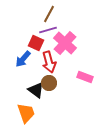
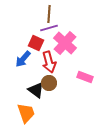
brown line: rotated 24 degrees counterclockwise
purple line: moved 1 px right, 2 px up
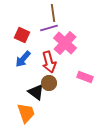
brown line: moved 4 px right, 1 px up; rotated 12 degrees counterclockwise
red square: moved 14 px left, 8 px up
black triangle: moved 2 px down
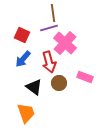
brown circle: moved 10 px right
black triangle: moved 2 px left, 5 px up
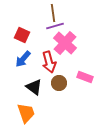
purple line: moved 6 px right, 2 px up
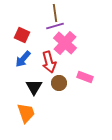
brown line: moved 2 px right
black triangle: rotated 24 degrees clockwise
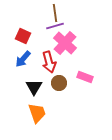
red square: moved 1 px right, 1 px down
orange trapezoid: moved 11 px right
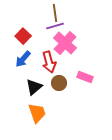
red square: rotated 21 degrees clockwise
black triangle: rotated 18 degrees clockwise
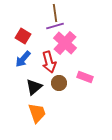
red square: rotated 14 degrees counterclockwise
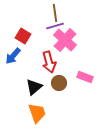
pink cross: moved 3 px up
blue arrow: moved 10 px left, 3 px up
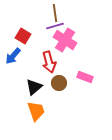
pink cross: rotated 10 degrees counterclockwise
orange trapezoid: moved 1 px left, 2 px up
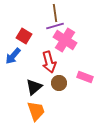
red square: moved 1 px right
